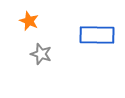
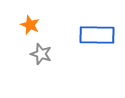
orange star: moved 1 px right, 4 px down
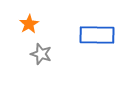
orange star: moved 1 px left, 1 px up; rotated 18 degrees clockwise
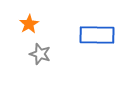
gray star: moved 1 px left
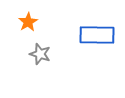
orange star: moved 1 px left, 2 px up
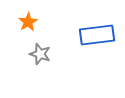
blue rectangle: rotated 8 degrees counterclockwise
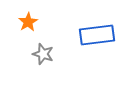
gray star: moved 3 px right
